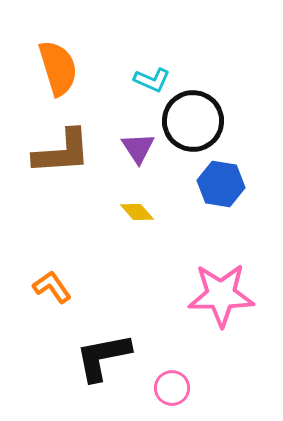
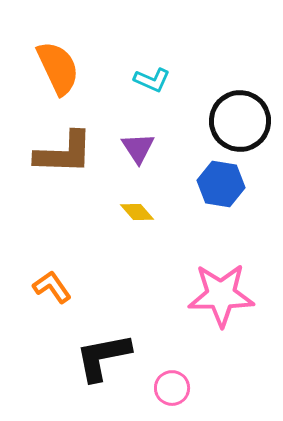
orange semicircle: rotated 8 degrees counterclockwise
black circle: moved 47 px right
brown L-shape: moved 2 px right, 1 px down; rotated 6 degrees clockwise
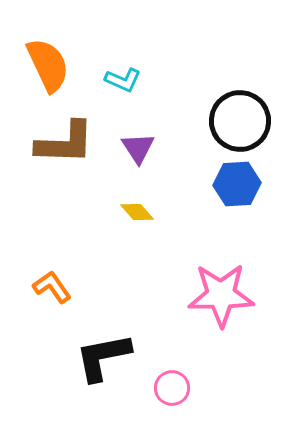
orange semicircle: moved 10 px left, 3 px up
cyan L-shape: moved 29 px left
brown L-shape: moved 1 px right, 10 px up
blue hexagon: moved 16 px right; rotated 12 degrees counterclockwise
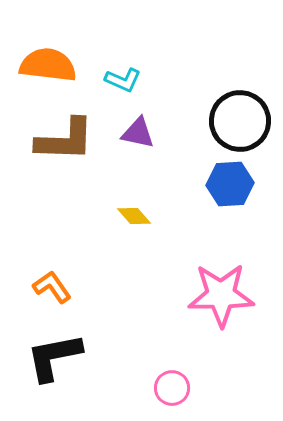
orange semicircle: rotated 58 degrees counterclockwise
brown L-shape: moved 3 px up
purple triangle: moved 15 px up; rotated 45 degrees counterclockwise
blue hexagon: moved 7 px left
yellow diamond: moved 3 px left, 4 px down
black L-shape: moved 49 px left
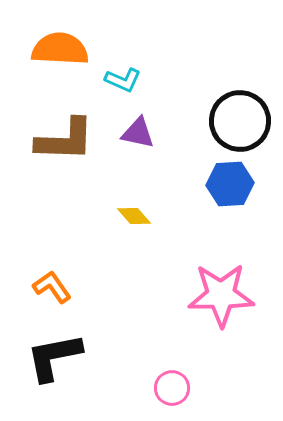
orange semicircle: moved 12 px right, 16 px up; rotated 4 degrees counterclockwise
